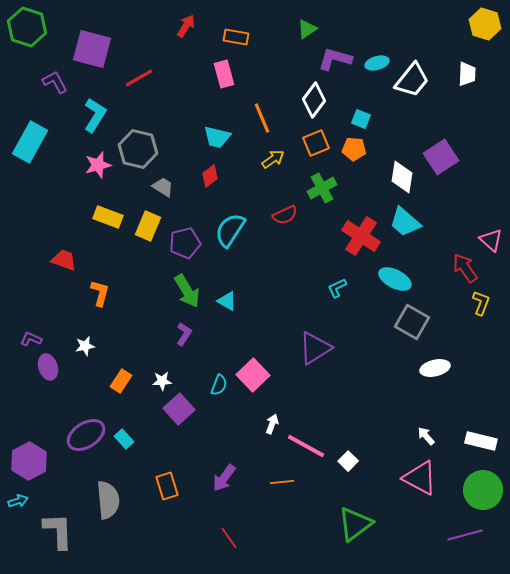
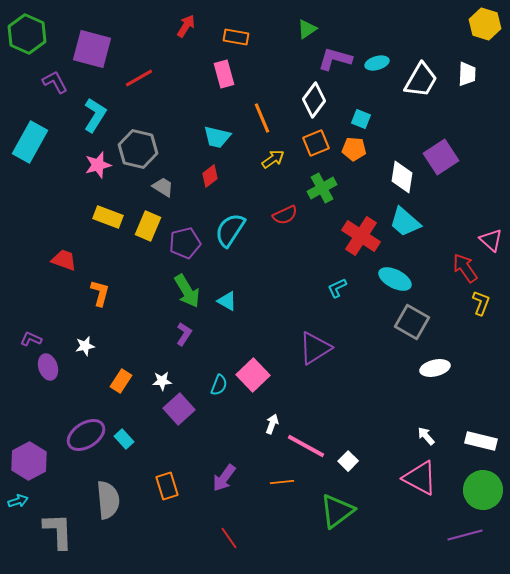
green hexagon at (27, 27): moved 7 px down; rotated 6 degrees clockwise
white trapezoid at (412, 80): moved 9 px right; rotated 9 degrees counterclockwise
green triangle at (355, 524): moved 18 px left, 13 px up
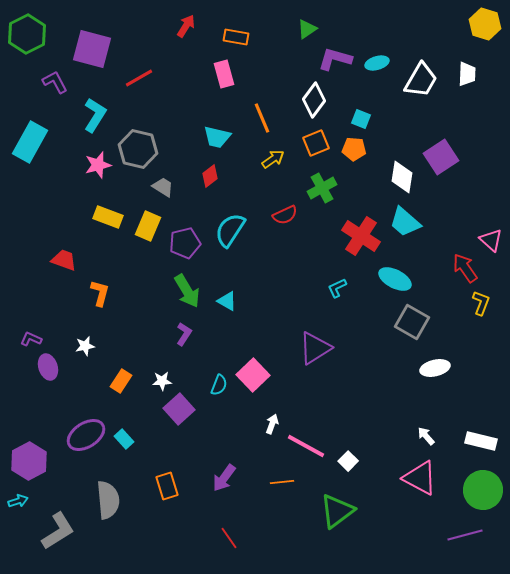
green hexagon at (27, 34): rotated 9 degrees clockwise
gray L-shape at (58, 531): rotated 60 degrees clockwise
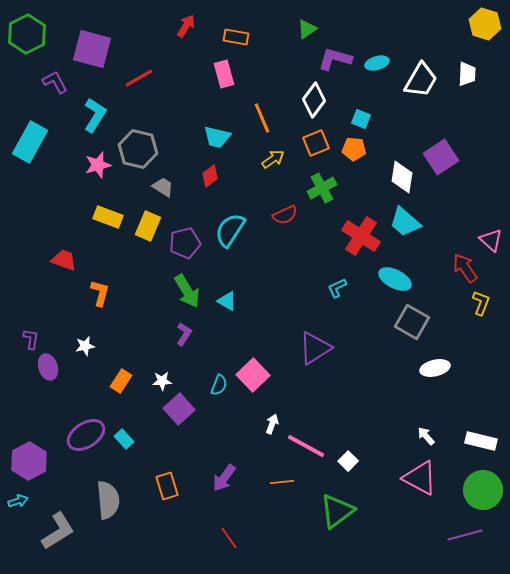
purple L-shape at (31, 339): rotated 75 degrees clockwise
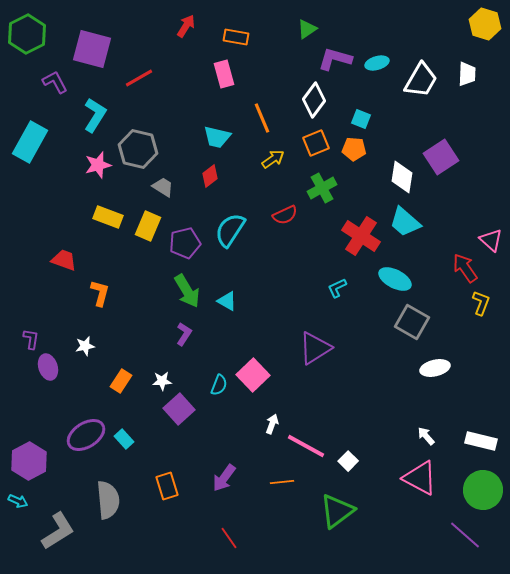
cyan arrow at (18, 501): rotated 42 degrees clockwise
purple line at (465, 535): rotated 56 degrees clockwise
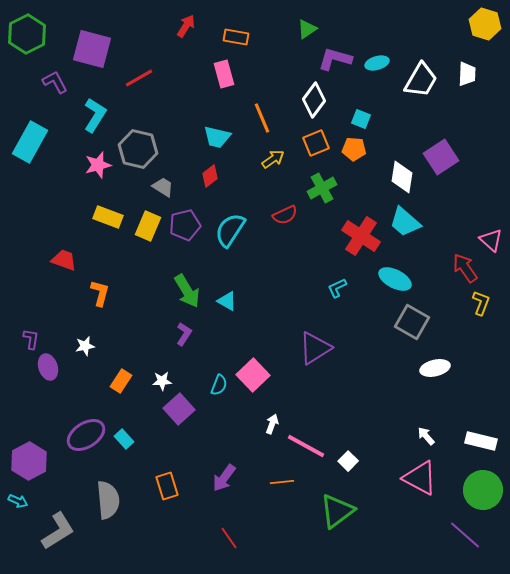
purple pentagon at (185, 243): moved 18 px up
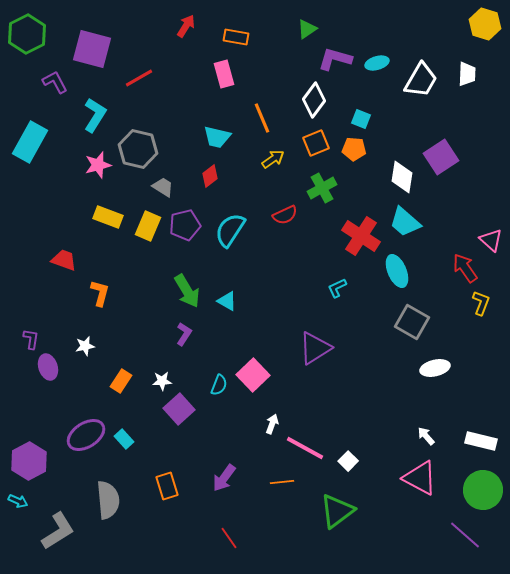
cyan ellipse at (395, 279): moved 2 px right, 8 px up; rotated 40 degrees clockwise
pink line at (306, 446): moved 1 px left, 2 px down
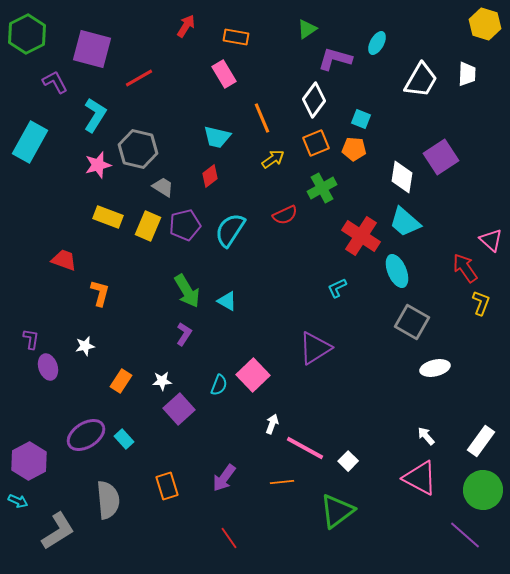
cyan ellipse at (377, 63): moved 20 px up; rotated 45 degrees counterclockwise
pink rectangle at (224, 74): rotated 16 degrees counterclockwise
white rectangle at (481, 441): rotated 68 degrees counterclockwise
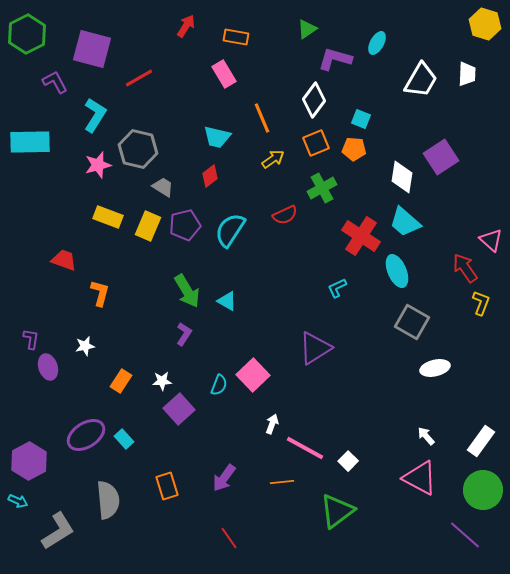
cyan rectangle at (30, 142): rotated 60 degrees clockwise
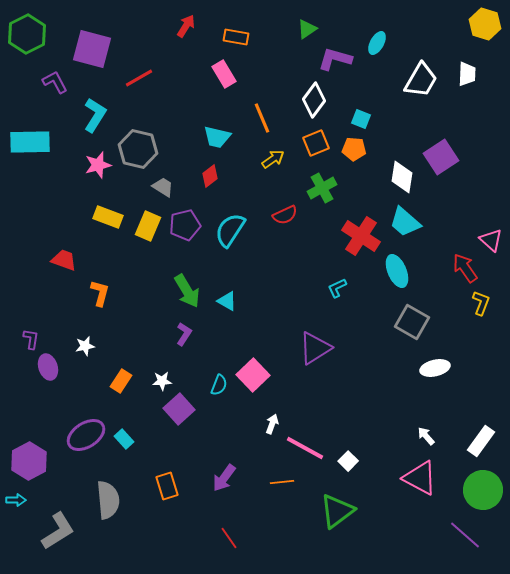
cyan arrow at (18, 501): moved 2 px left, 1 px up; rotated 24 degrees counterclockwise
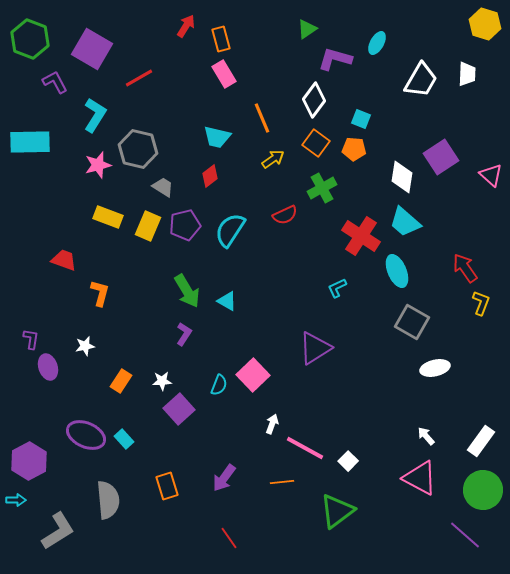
green hexagon at (27, 34): moved 3 px right, 5 px down; rotated 12 degrees counterclockwise
orange rectangle at (236, 37): moved 15 px left, 2 px down; rotated 65 degrees clockwise
purple square at (92, 49): rotated 15 degrees clockwise
orange square at (316, 143): rotated 32 degrees counterclockwise
pink triangle at (491, 240): moved 65 px up
purple ellipse at (86, 435): rotated 57 degrees clockwise
